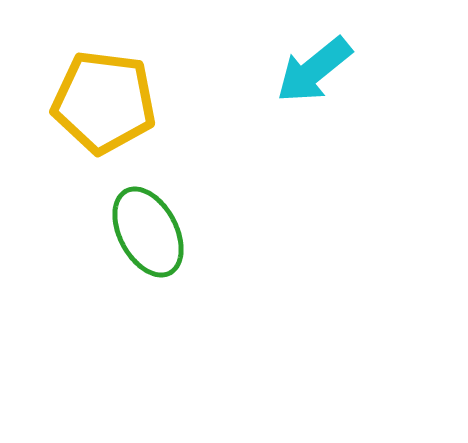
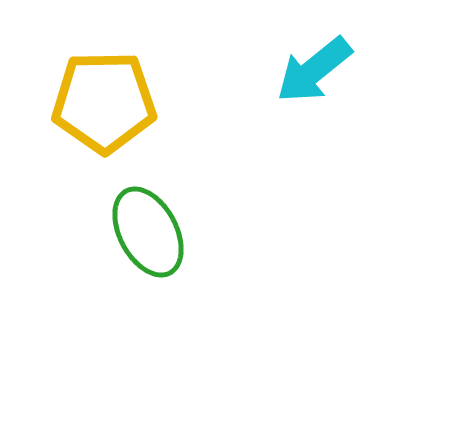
yellow pentagon: rotated 8 degrees counterclockwise
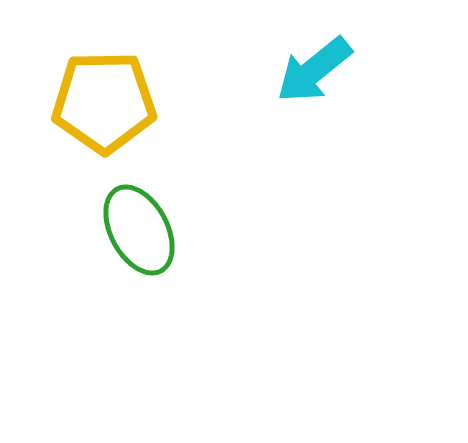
green ellipse: moved 9 px left, 2 px up
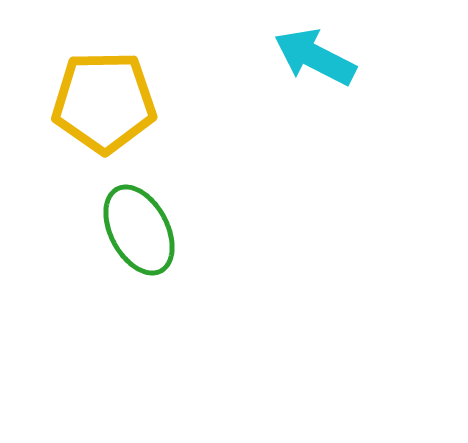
cyan arrow: moved 1 px right, 13 px up; rotated 66 degrees clockwise
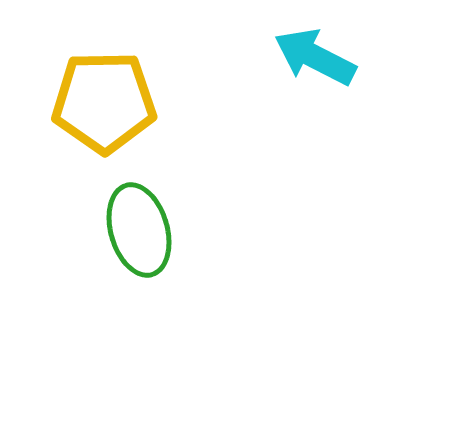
green ellipse: rotated 12 degrees clockwise
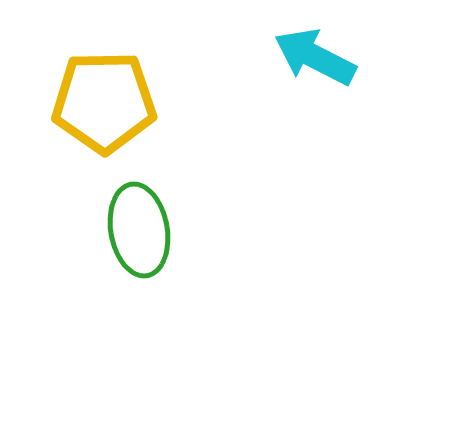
green ellipse: rotated 6 degrees clockwise
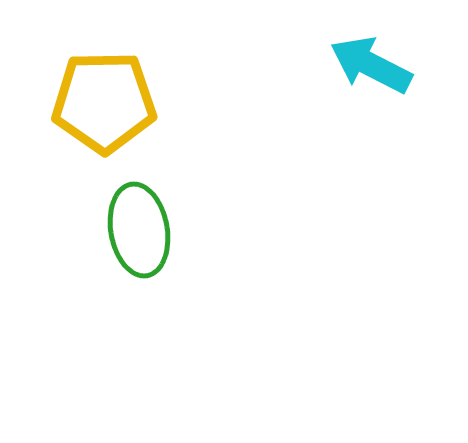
cyan arrow: moved 56 px right, 8 px down
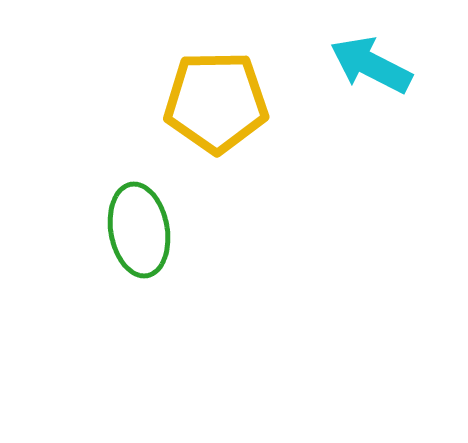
yellow pentagon: moved 112 px right
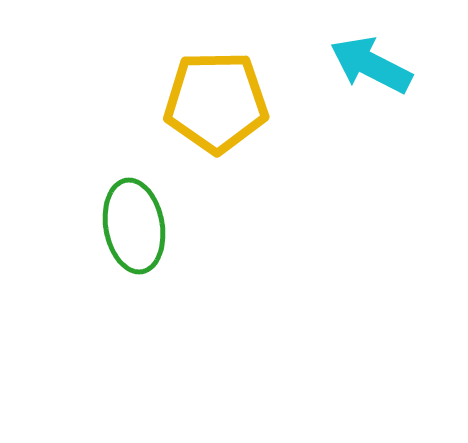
green ellipse: moved 5 px left, 4 px up
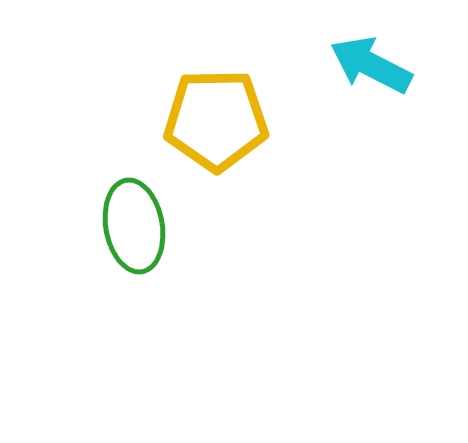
yellow pentagon: moved 18 px down
